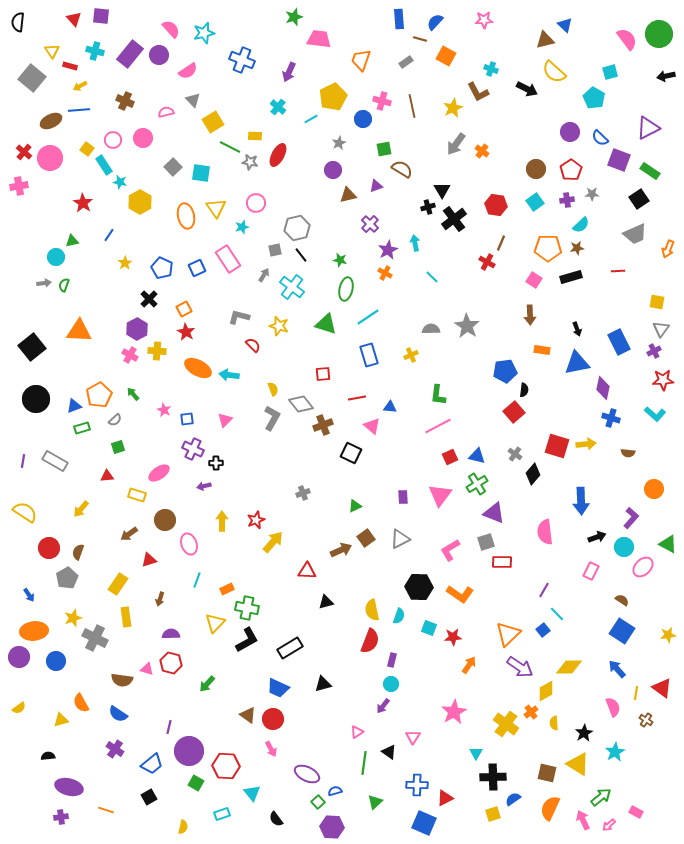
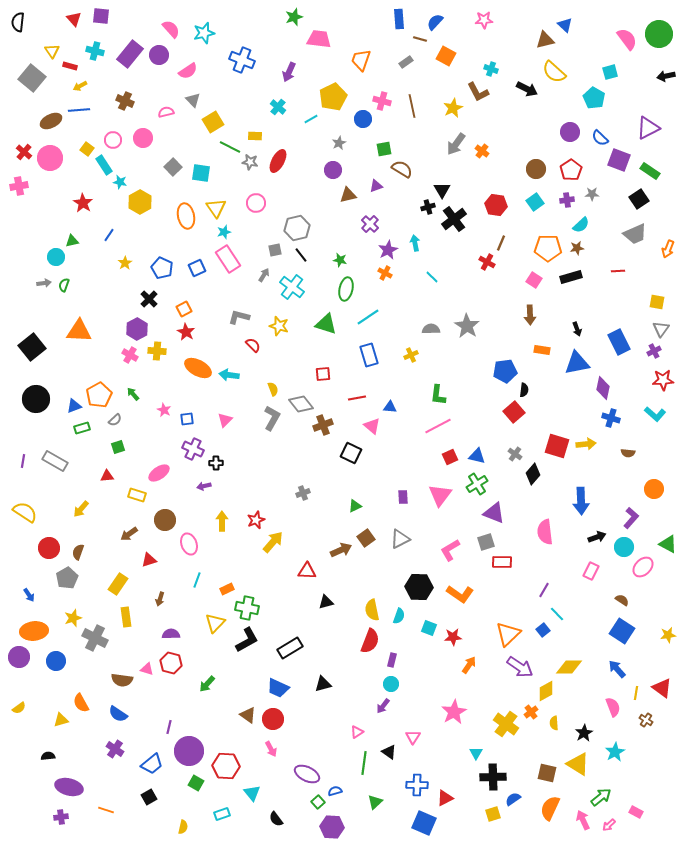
red ellipse at (278, 155): moved 6 px down
cyan star at (242, 227): moved 18 px left, 5 px down
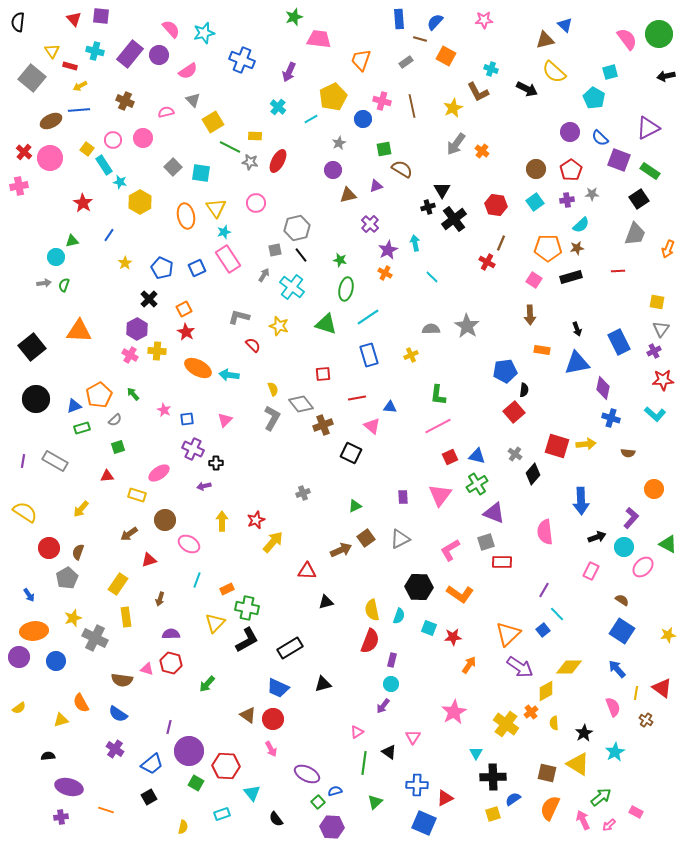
gray trapezoid at (635, 234): rotated 45 degrees counterclockwise
pink ellipse at (189, 544): rotated 40 degrees counterclockwise
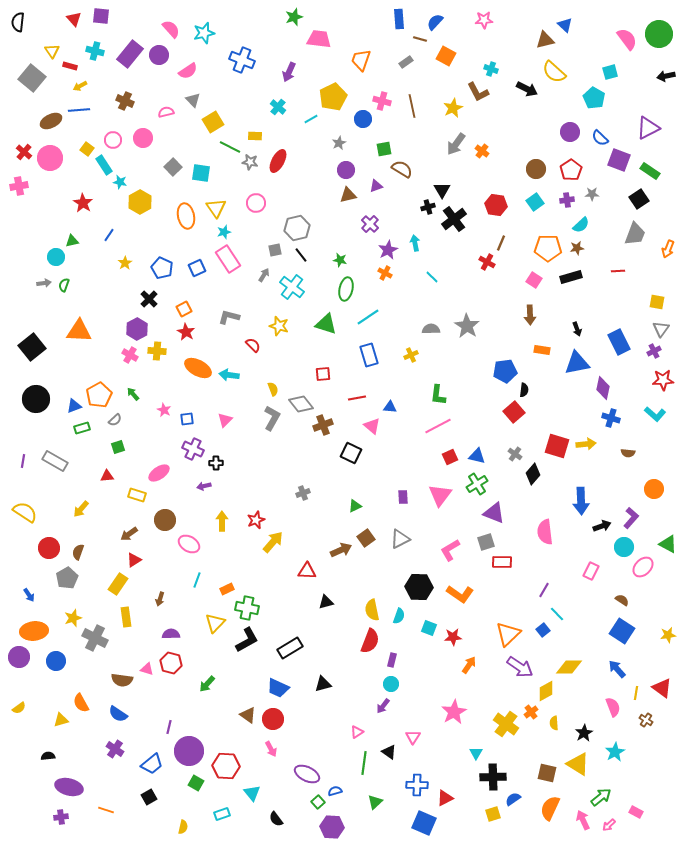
purple circle at (333, 170): moved 13 px right
gray L-shape at (239, 317): moved 10 px left
black arrow at (597, 537): moved 5 px right, 11 px up
red triangle at (149, 560): moved 15 px left; rotated 14 degrees counterclockwise
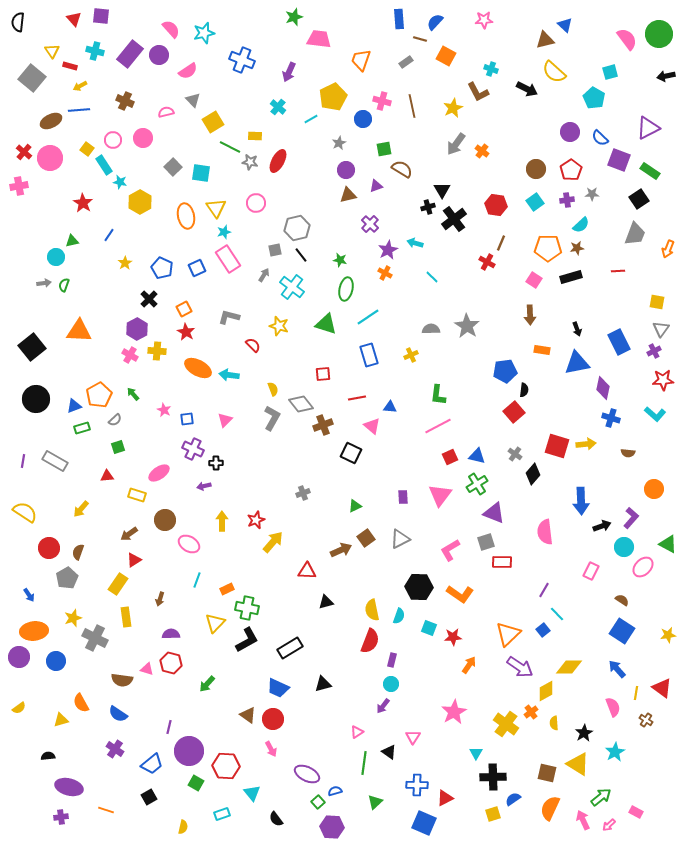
cyan arrow at (415, 243): rotated 63 degrees counterclockwise
